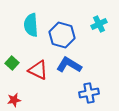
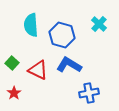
cyan cross: rotated 21 degrees counterclockwise
red star: moved 7 px up; rotated 24 degrees counterclockwise
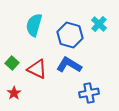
cyan semicircle: moved 3 px right; rotated 20 degrees clockwise
blue hexagon: moved 8 px right
red triangle: moved 1 px left, 1 px up
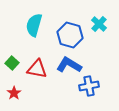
red triangle: rotated 15 degrees counterclockwise
blue cross: moved 7 px up
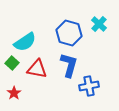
cyan semicircle: moved 9 px left, 17 px down; rotated 140 degrees counterclockwise
blue hexagon: moved 1 px left, 2 px up
blue L-shape: rotated 75 degrees clockwise
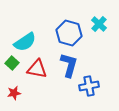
red star: rotated 24 degrees clockwise
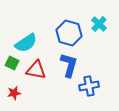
cyan semicircle: moved 1 px right, 1 px down
green square: rotated 16 degrees counterclockwise
red triangle: moved 1 px left, 1 px down
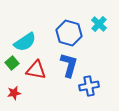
cyan semicircle: moved 1 px left, 1 px up
green square: rotated 24 degrees clockwise
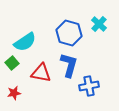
red triangle: moved 5 px right, 3 px down
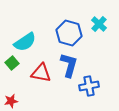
red star: moved 3 px left, 8 px down
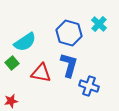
blue cross: rotated 30 degrees clockwise
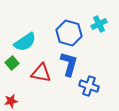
cyan cross: rotated 21 degrees clockwise
blue L-shape: moved 1 px up
